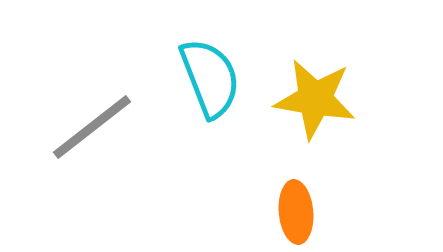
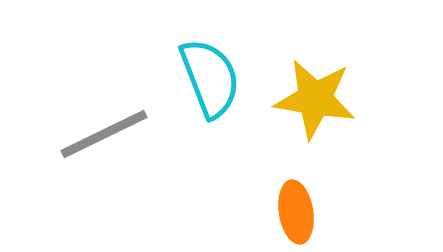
gray line: moved 12 px right, 7 px down; rotated 12 degrees clockwise
orange ellipse: rotated 4 degrees counterclockwise
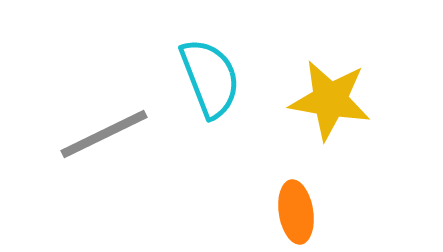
yellow star: moved 15 px right, 1 px down
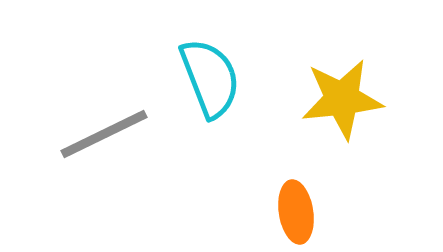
yellow star: moved 12 px right, 1 px up; rotated 16 degrees counterclockwise
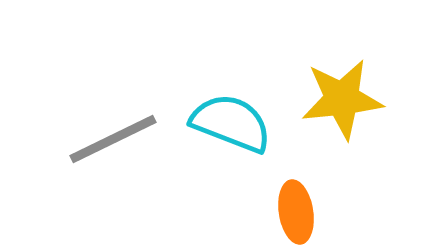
cyan semicircle: moved 21 px right, 45 px down; rotated 48 degrees counterclockwise
gray line: moved 9 px right, 5 px down
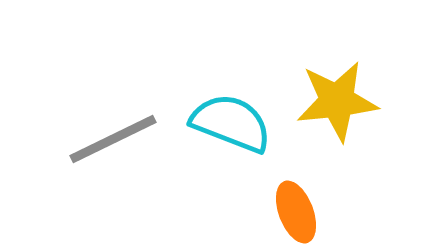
yellow star: moved 5 px left, 2 px down
orange ellipse: rotated 12 degrees counterclockwise
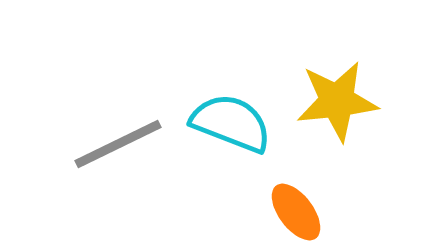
gray line: moved 5 px right, 5 px down
orange ellipse: rotated 16 degrees counterclockwise
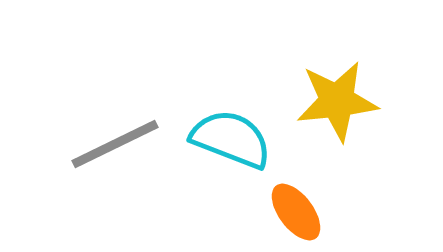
cyan semicircle: moved 16 px down
gray line: moved 3 px left
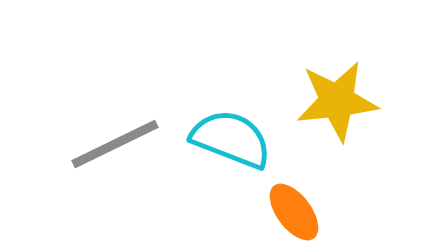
orange ellipse: moved 2 px left
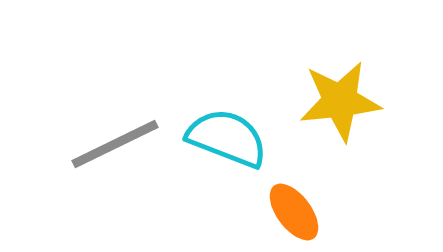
yellow star: moved 3 px right
cyan semicircle: moved 4 px left, 1 px up
